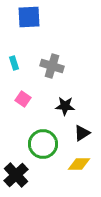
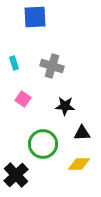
blue square: moved 6 px right
black triangle: rotated 30 degrees clockwise
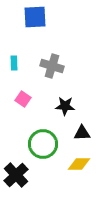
cyan rectangle: rotated 16 degrees clockwise
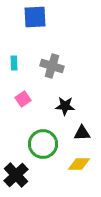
pink square: rotated 21 degrees clockwise
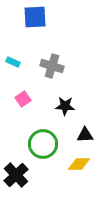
cyan rectangle: moved 1 px left, 1 px up; rotated 64 degrees counterclockwise
black triangle: moved 3 px right, 2 px down
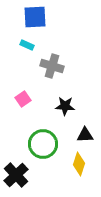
cyan rectangle: moved 14 px right, 17 px up
yellow diamond: rotated 70 degrees counterclockwise
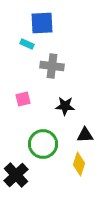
blue square: moved 7 px right, 6 px down
cyan rectangle: moved 1 px up
gray cross: rotated 10 degrees counterclockwise
pink square: rotated 21 degrees clockwise
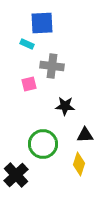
pink square: moved 6 px right, 15 px up
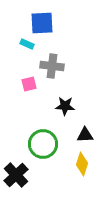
yellow diamond: moved 3 px right
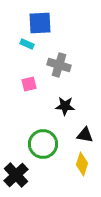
blue square: moved 2 px left
gray cross: moved 7 px right, 1 px up; rotated 10 degrees clockwise
black triangle: rotated 12 degrees clockwise
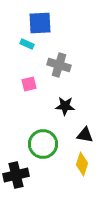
black cross: rotated 30 degrees clockwise
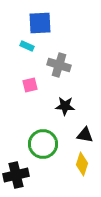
cyan rectangle: moved 2 px down
pink square: moved 1 px right, 1 px down
